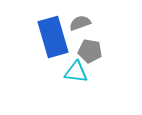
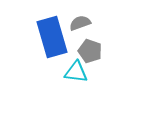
blue rectangle: moved 1 px left
gray pentagon: rotated 10 degrees clockwise
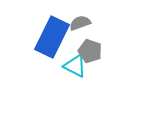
blue rectangle: rotated 42 degrees clockwise
cyan triangle: moved 1 px left, 6 px up; rotated 20 degrees clockwise
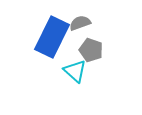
gray pentagon: moved 1 px right, 1 px up
cyan triangle: moved 5 px down; rotated 15 degrees clockwise
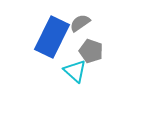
gray semicircle: rotated 15 degrees counterclockwise
gray pentagon: moved 1 px down
